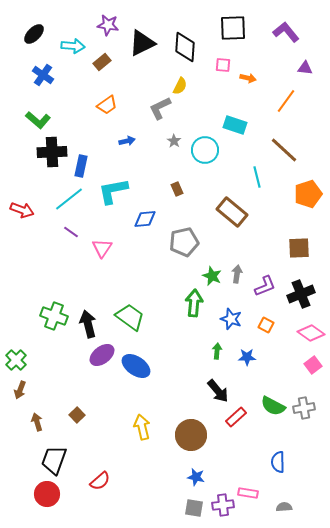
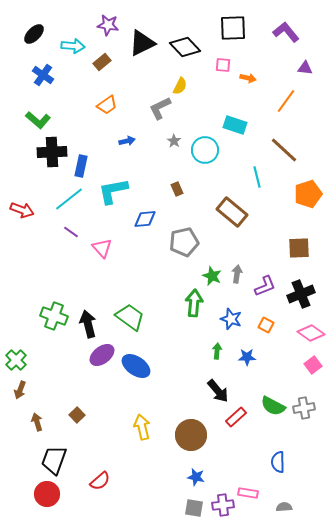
black diamond at (185, 47): rotated 48 degrees counterclockwise
pink triangle at (102, 248): rotated 15 degrees counterclockwise
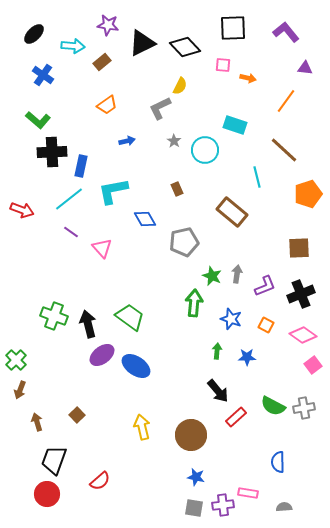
blue diamond at (145, 219): rotated 65 degrees clockwise
pink diamond at (311, 333): moved 8 px left, 2 px down
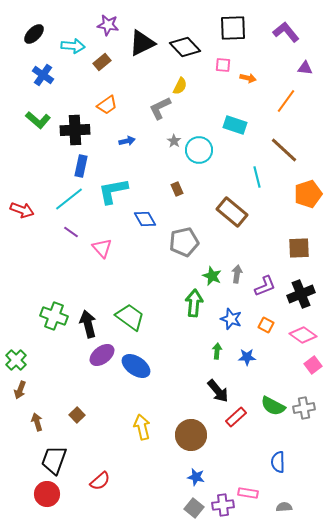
cyan circle at (205, 150): moved 6 px left
black cross at (52, 152): moved 23 px right, 22 px up
gray square at (194, 508): rotated 30 degrees clockwise
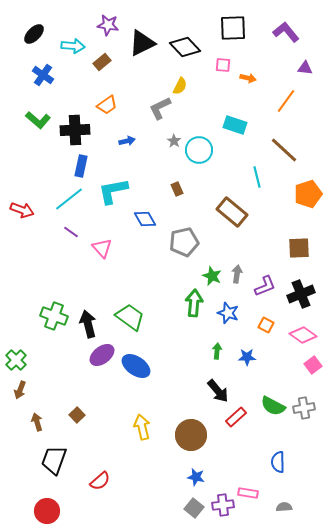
blue star at (231, 319): moved 3 px left, 6 px up
red circle at (47, 494): moved 17 px down
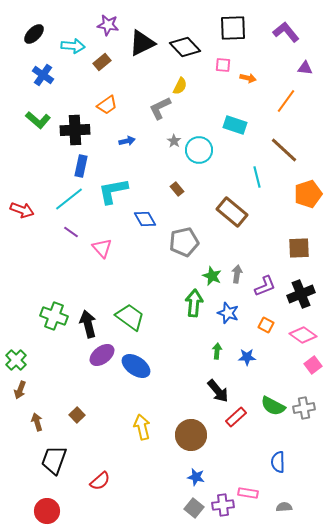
brown rectangle at (177, 189): rotated 16 degrees counterclockwise
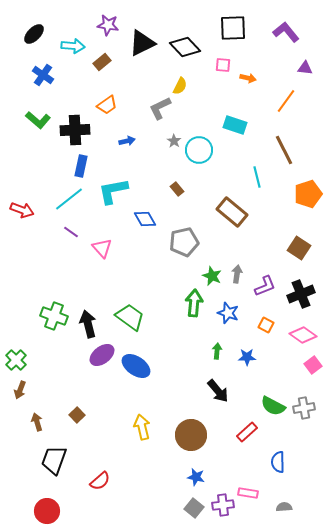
brown line at (284, 150): rotated 20 degrees clockwise
brown square at (299, 248): rotated 35 degrees clockwise
red rectangle at (236, 417): moved 11 px right, 15 px down
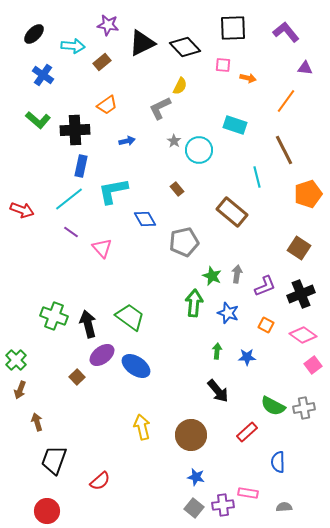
brown square at (77, 415): moved 38 px up
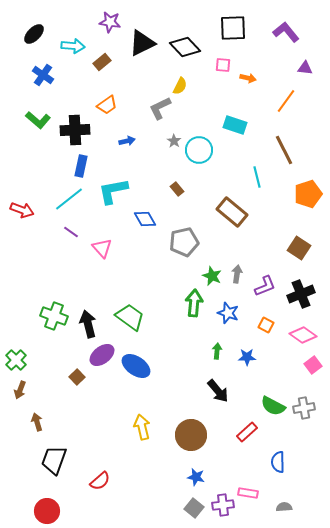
purple star at (108, 25): moved 2 px right, 3 px up
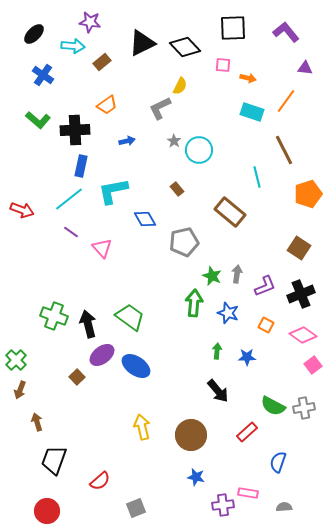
purple star at (110, 22): moved 20 px left
cyan rectangle at (235, 125): moved 17 px right, 13 px up
brown rectangle at (232, 212): moved 2 px left
blue semicircle at (278, 462): rotated 20 degrees clockwise
gray square at (194, 508): moved 58 px left; rotated 30 degrees clockwise
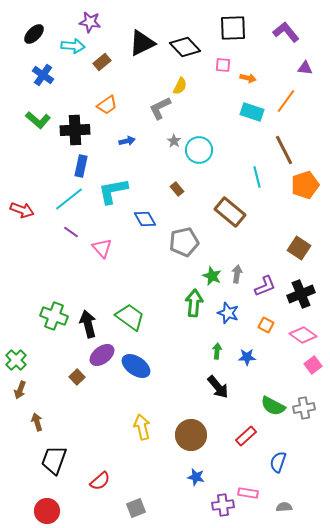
orange pentagon at (308, 194): moved 3 px left, 9 px up
black arrow at (218, 391): moved 4 px up
red rectangle at (247, 432): moved 1 px left, 4 px down
